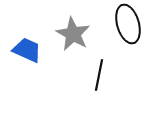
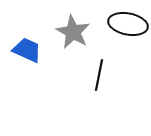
black ellipse: rotated 63 degrees counterclockwise
gray star: moved 2 px up
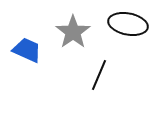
gray star: rotated 8 degrees clockwise
black line: rotated 12 degrees clockwise
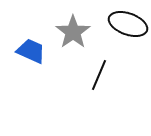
black ellipse: rotated 9 degrees clockwise
blue trapezoid: moved 4 px right, 1 px down
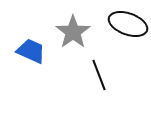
black line: rotated 44 degrees counterclockwise
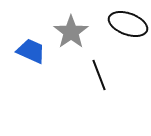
gray star: moved 2 px left
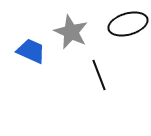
black ellipse: rotated 36 degrees counterclockwise
gray star: rotated 12 degrees counterclockwise
